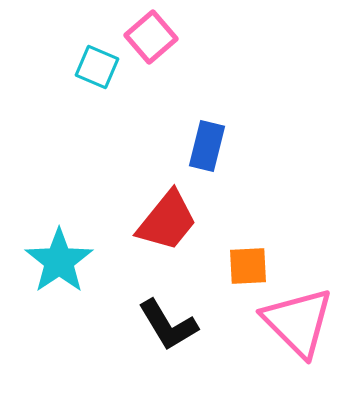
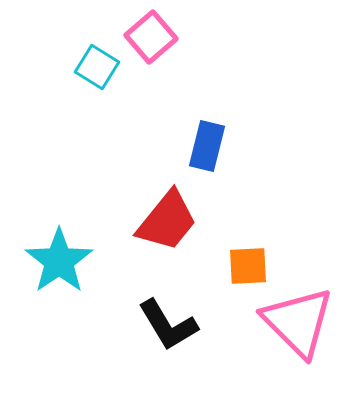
cyan square: rotated 9 degrees clockwise
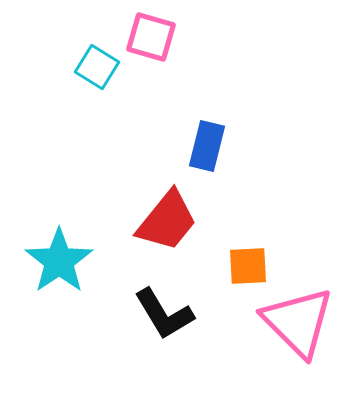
pink square: rotated 33 degrees counterclockwise
black L-shape: moved 4 px left, 11 px up
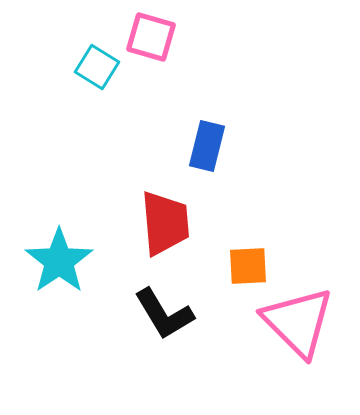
red trapezoid: moved 2 px left, 2 px down; rotated 44 degrees counterclockwise
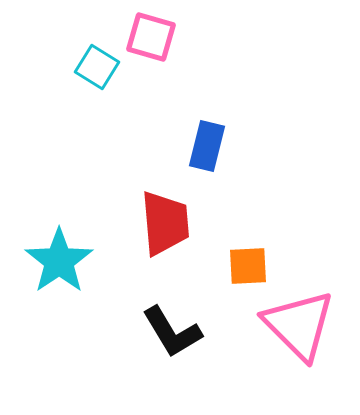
black L-shape: moved 8 px right, 18 px down
pink triangle: moved 1 px right, 3 px down
